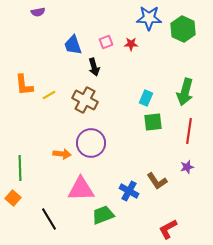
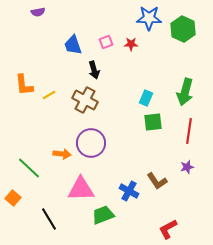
black arrow: moved 3 px down
green line: moved 9 px right; rotated 45 degrees counterclockwise
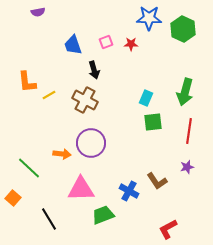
orange L-shape: moved 3 px right, 3 px up
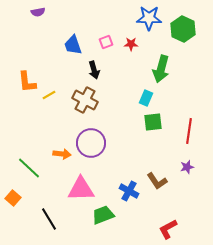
green arrow: moved 24 px left, 23 px up
